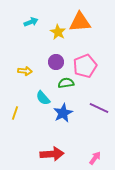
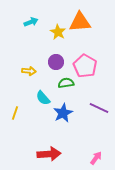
pink pentagon: rotated 20 degrees counterclockwise
yellow arrow: moved 4 px right
red arrow: moved 3 px left
pink arrow: moved 1 px right
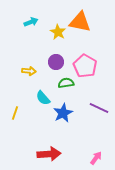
orange triangle: rotated 15 degrees clockwise
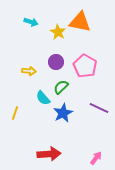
cyan arrow: rotated 40 degrees clockwise
green semicircle: moved 5 px left, 4 px down; rotated 35 degrees counterclockwise
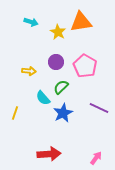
orange triangle: moved 1 px right; rotated 20 degrees counterclockwise
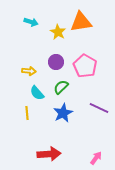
cyan semicircle: moved 6 px left, 5 px up
yellow line: moved 12 px right; rotated 24 degrees counterclockwise
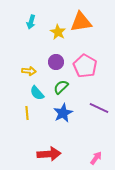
cyan arrow: rotated 88 degrees clockwise
